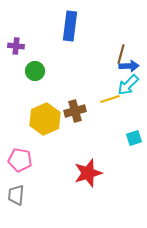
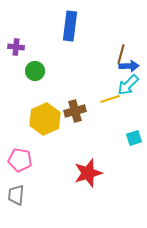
purple cross: moved 1 px down
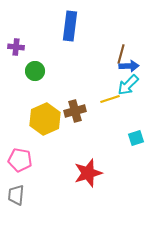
cyan square: moved 2 px right
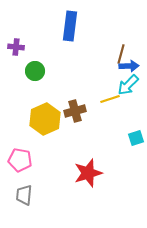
gray trapezoid: moved 8 px right
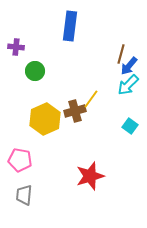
blue arrow: rotated 132 degrees clockwise
yellow line: moved 19 px left; rotated 36 degrees counterclockwise
cyan square: moved 6 px left, 12 px up; rotated 35 degrees counterclockwise
red star: moved 2 px right, 3 px down
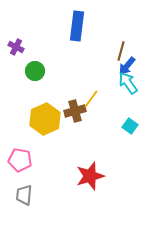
blue rectangle: moved 7 px right
purple cross: rotated 21 degrees clockwise
brown line: moved 3 px up
blue arrow: moved 2 px left
cyan arrow: moved 2 px up; rotated 100 degrees clockwise
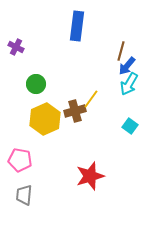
green circle: moved 1 px right, 13 px down
cyan arrow: moved 1 px right, 1 px down; rotated 115 degrees counterclockwise
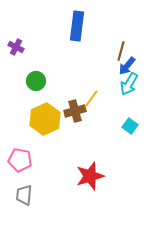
green circle: moved 3 px up
